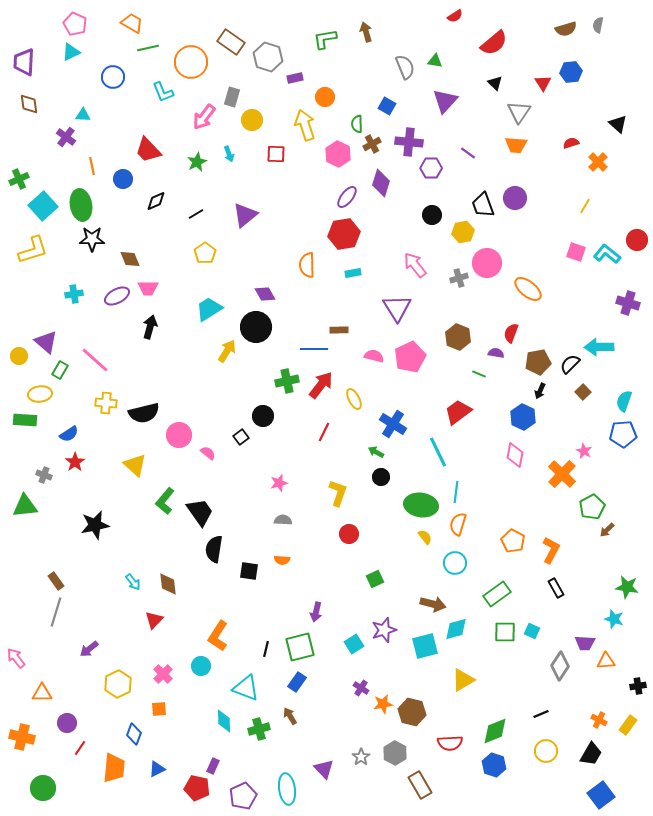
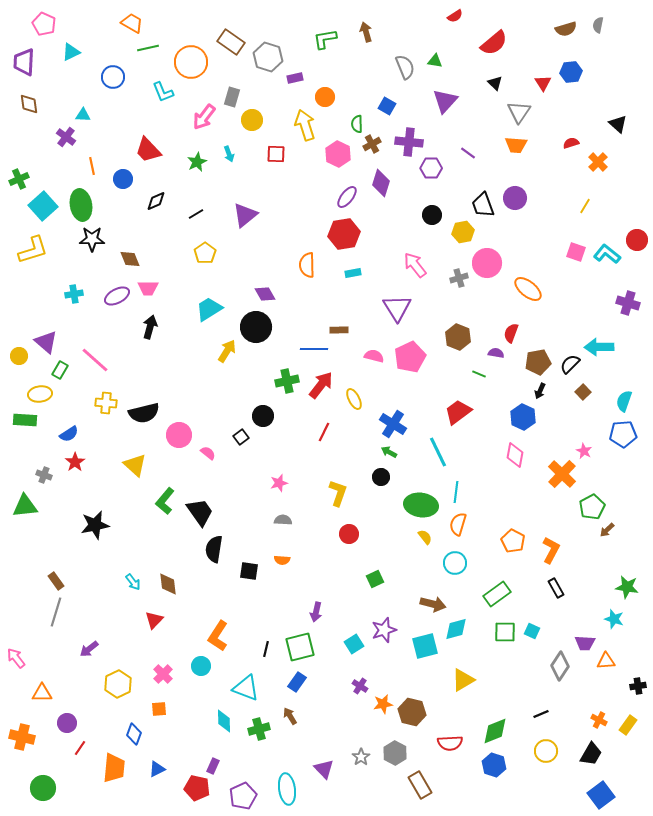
pink pentagon at (75, 24): moved 31 px left
green arrow at (376, 452): moved 13 px right
purple cross at (361, 688): moved 1 px left, 2 px up
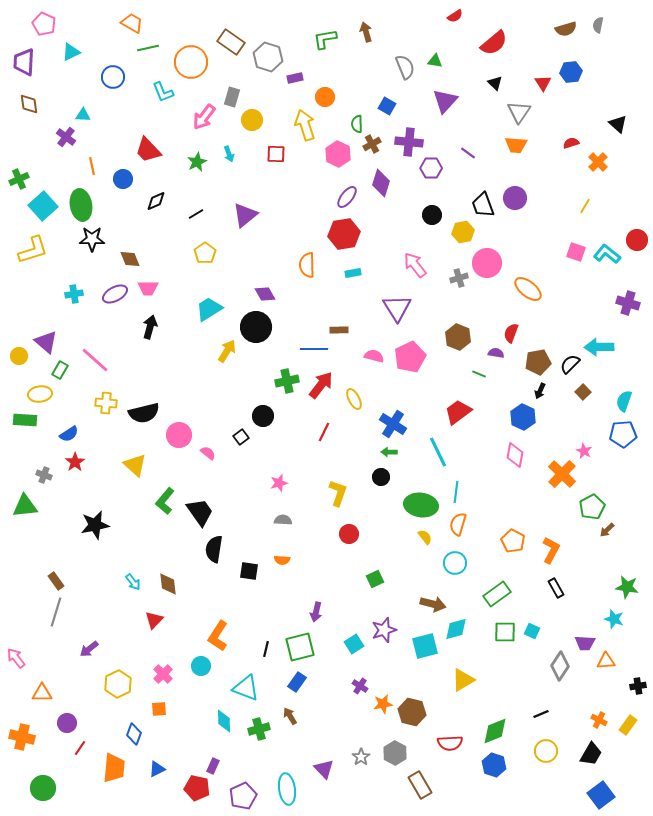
purple ellipse at (117, 296): moved 2 px left, 2 px up
green arrow at (389, 452): rotated 28 degrees counterclockwise
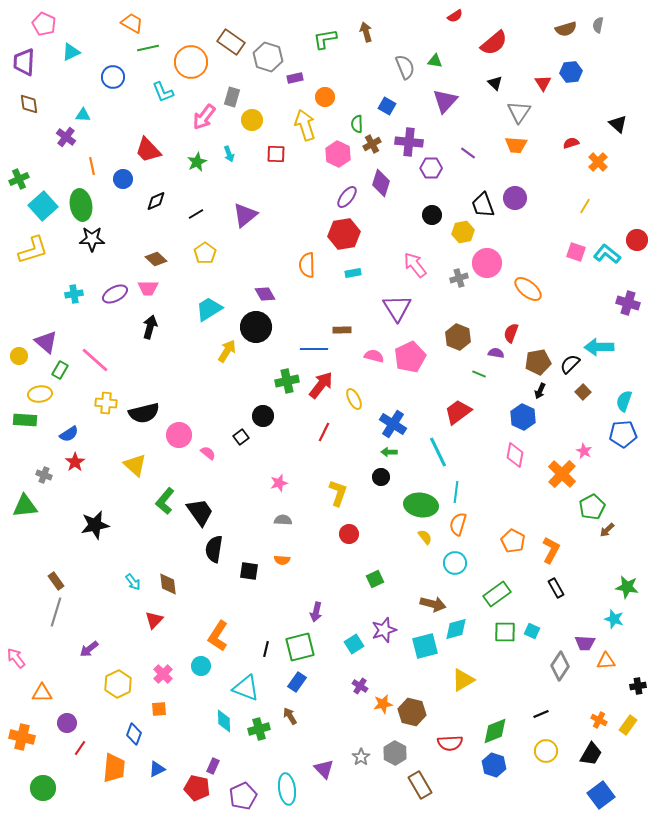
brown diamond at (130, 259): moved 26 px right; rotated 25 degrees counterclockwise
brown rectangle at (339, 330): moved 3 px right
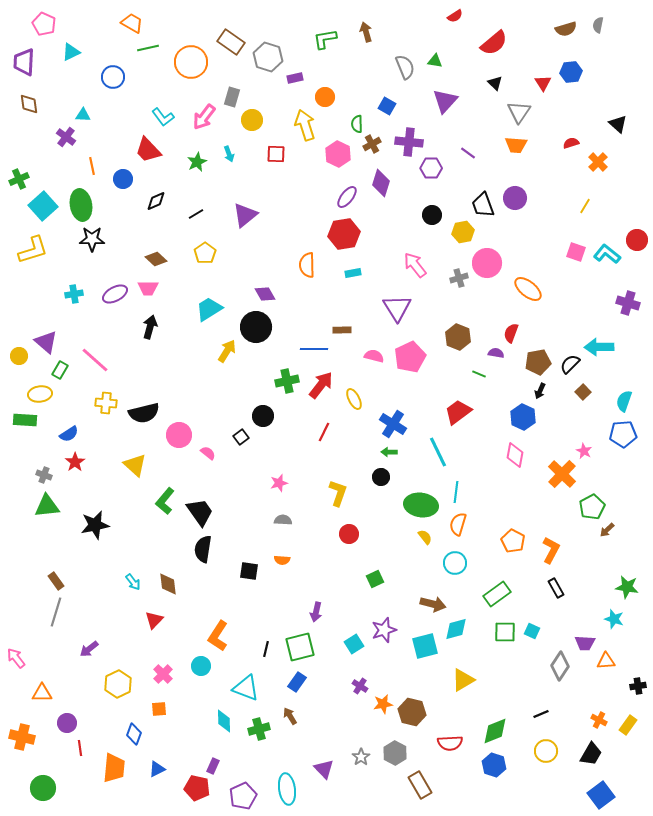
cyan L-shape at (163, 92): moved 25 px down; rotated 15 degrees counterclockwise
green triangle at (25, 506): moved 22 px right
black semicircle at (214, 549): moved 11 px left
red line at (80, 748): rotated 42 degrees counterclockwise
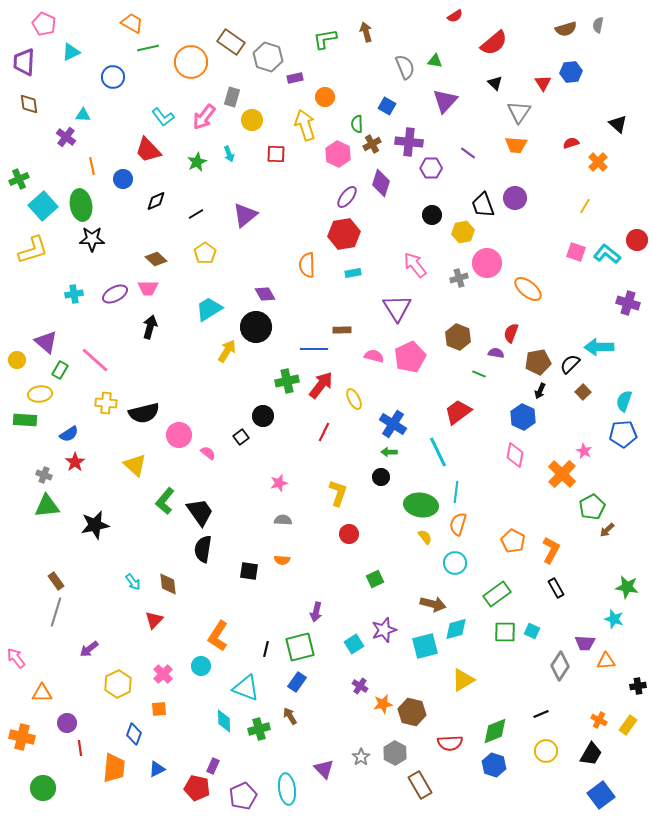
yellow circle at (19, 356): moved 2 px left, 4 px down
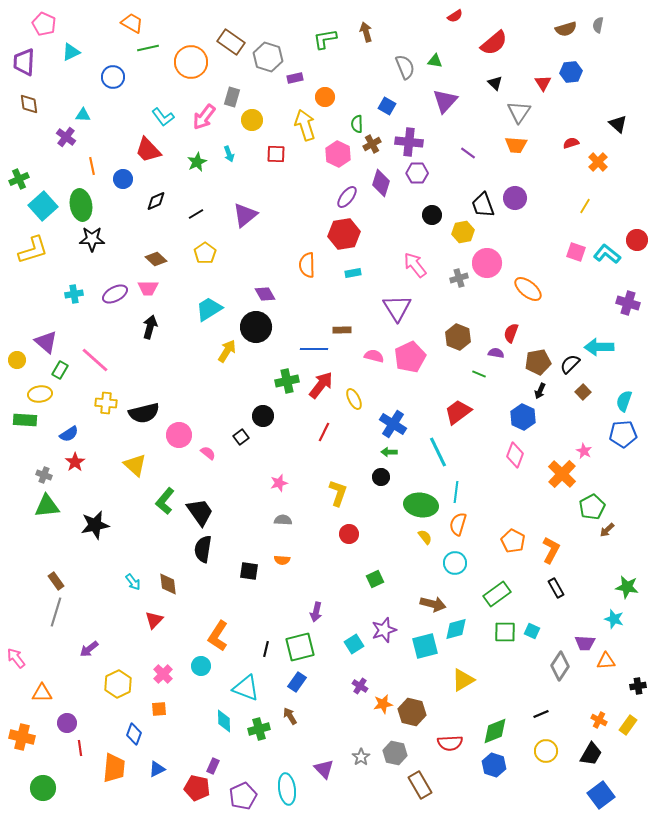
purple hexagon at (431, 168): moved 14 px left, 5 px down
pink diamond at (515, 455): rotated 10 degrees clockwise
gray hexagon at (395, 753): rotated 15 degrees counterclockwise
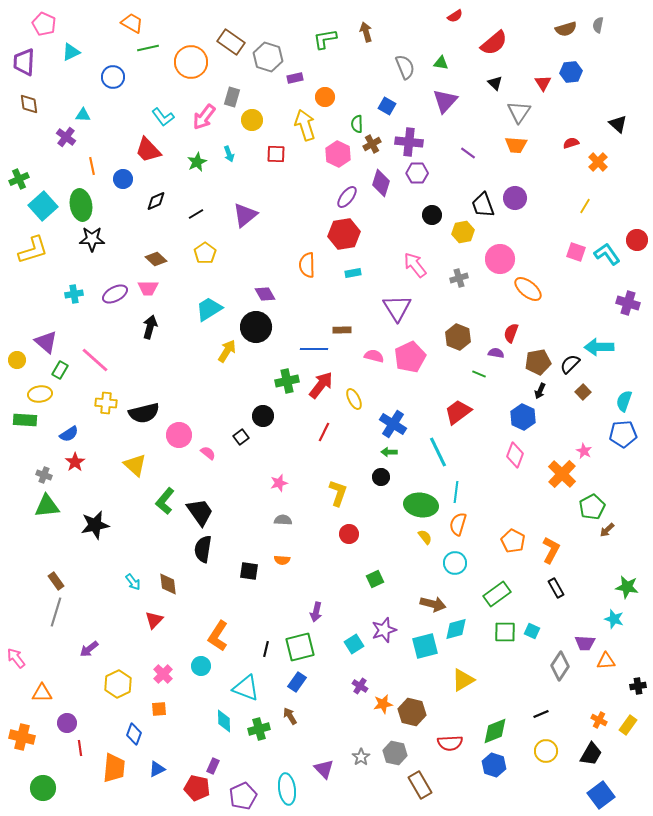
green triangle at (435, 61): moved 6 px right, 2 px down
cyan L-shape at (607, 254): rotated 16 degrees clockwise
pink circle at (487, 263): moved 13 px right, 4 px up
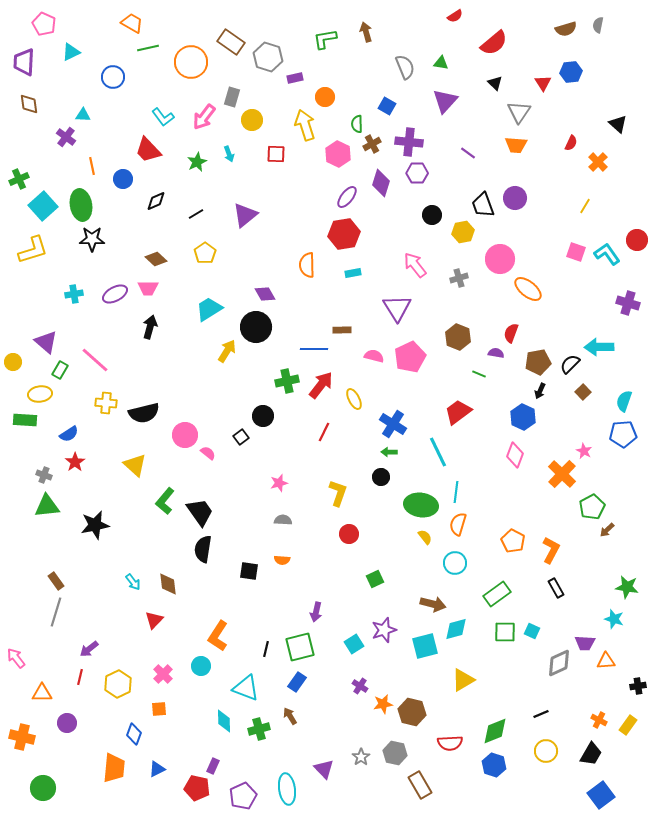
red semicircle at (571, 143): rotated 133 degrees clockwise
yellow circle at (17, 360): moved 4 px left, 2 px down
pink circle at (179, 435): moved 6 px right
gray diamond at (560, 666): moved 1 px left, 3 px up; rotated 32 degrees clockwise
red line at (80, 748): moved 71 px up; rotated 21 degrees clockwise
